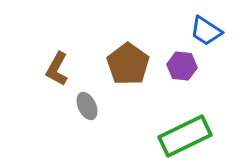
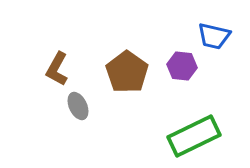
blue trapezoid: moved 8 px right, 5 px down; rotated 20 degrees counterclockwise
brown pentagon: moved 1 px left, 8 px down
gray ellipse: moved 9 px left
green rectangle: moved 9 px right
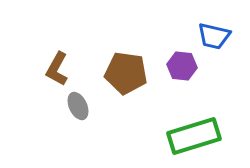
brown pentagon: moved 1 px left, 1 px down; rotated 27 degrees counterclockwise
green rectangle: rotated 9 degrees clockwise
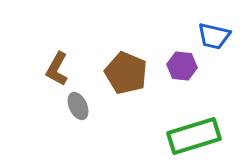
brown pentagon: rotated 15 degrees clockwise
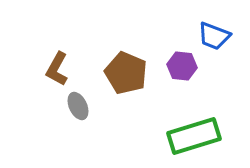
blue trapezoid: rotated 8 degrees clockwise
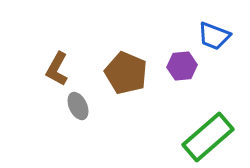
purple hexagon: rotated 12 degrees counterclockwise
green rectangle: moved 14 px right, 1 px down; rotated 24 degrees counterclockwise
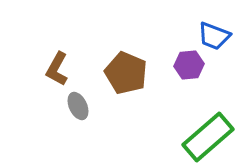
purple hexagon: moved 7 px right, 1 px up
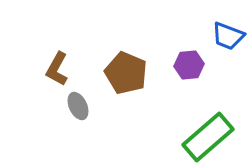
blue trapezoid: moved 14 px right
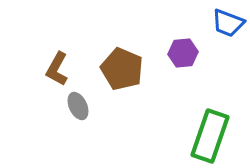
blue trapezoid: moved 13 px up
purple hexagon: moved 6 px left, 12 px up
brown pentagon: moved 4 px left, 4 px up
green rectangle: moved 2 px right, 1 px up; rotated 30 degrees counterclockwise
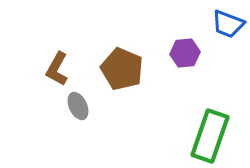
blue trapezoid: moved 1 px down
purple hexagon: moved 2 px right
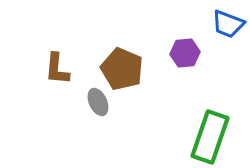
brown L-shape: rotated 24 degrees counterclockwise
gray ellipse: moved 20 px right, 4 px up
green rectangle: moved 1 px down
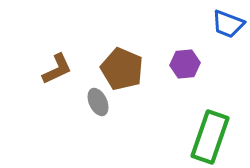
purple hexagon: moved 11 px down
brown L-shape: rotated 120 degrees counterclockwise
